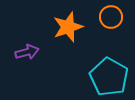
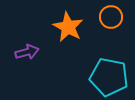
orange star: rotated 24 degrees counterclockwise
cyan pentagon: rotated 18 degrees counterclockwise
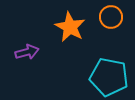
orange star: moved 2 px right
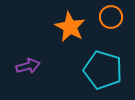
purple arrow: moved 1 px right, 14 px down
cyan pentagon: moved 6 px left, 7 px up; rotated 6 degrees clockwise
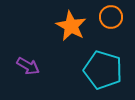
orange star: moved 1 px right, 1 px up
purple arrow: rotated 45 degrees clockwise
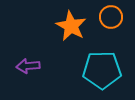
purple arrow: rotated 145 degrees clockwise
cyan pentagon: moved 1 px left; rotated 18 degrees counterclockwise
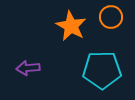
purple arrow: moved 2 px down
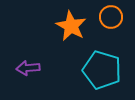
cyan pentagon: rotated 18 degrees clockwise
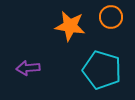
orange star: moved 1 px left; rotated 20 degrees counterclockwise
